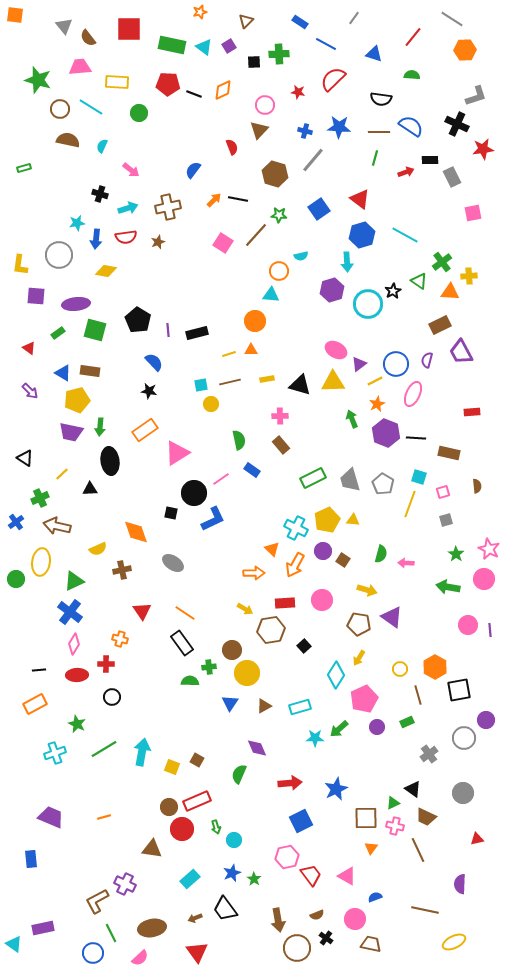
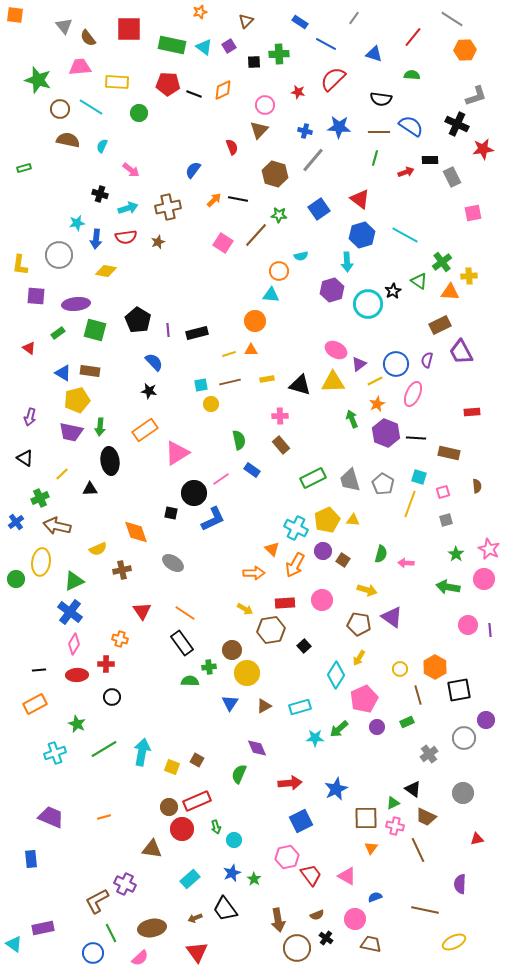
purple arrow at (30, 391): moved 26 px down; rotated 60 degrees clockwise
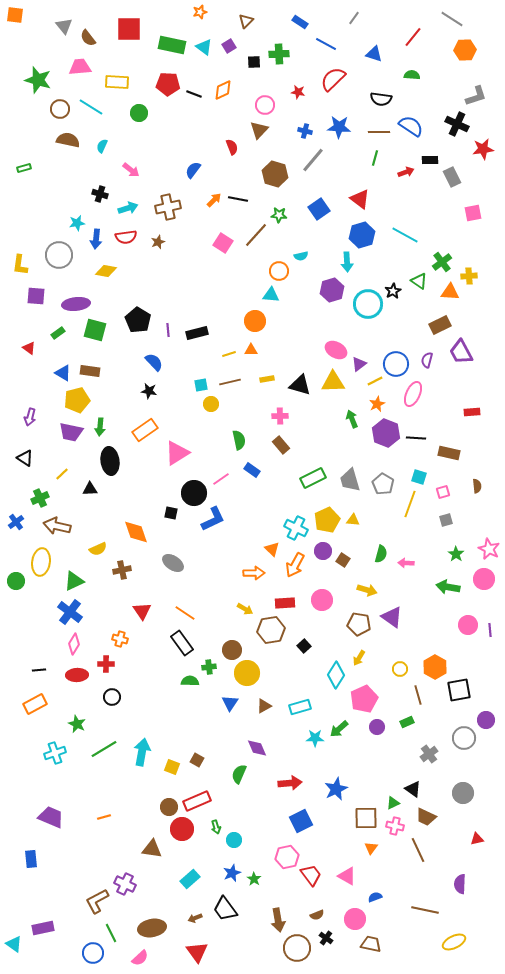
green circle at (16, 579): moved 2 px down
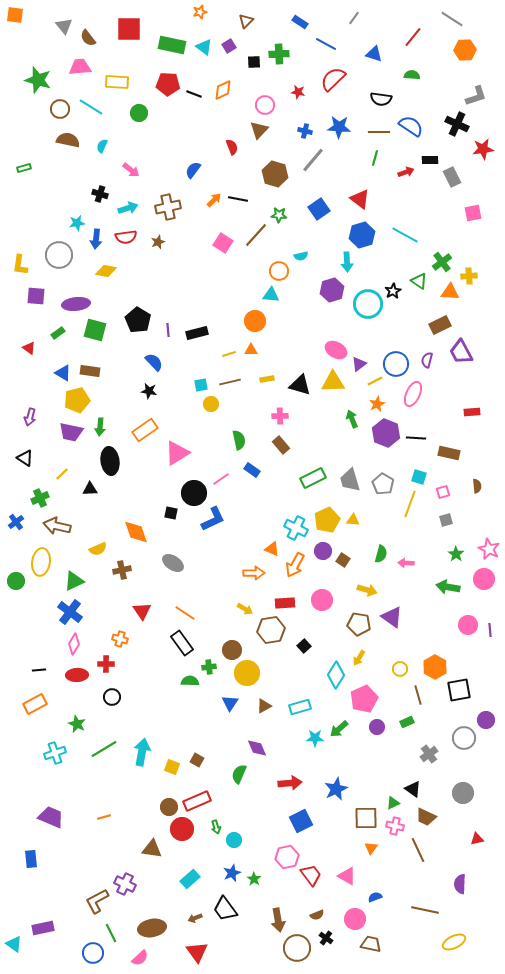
orange triangle at (272, 549): rotated 21 degrees counterclockwise
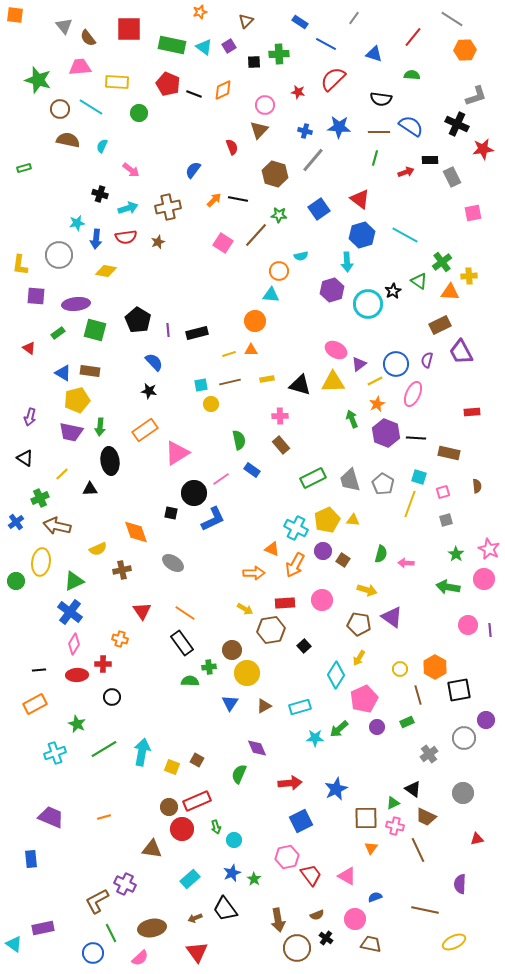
red pentagon at (168, 84): rotated 20 degrees clockwise
red cross at (106, 664): moved 3 px left
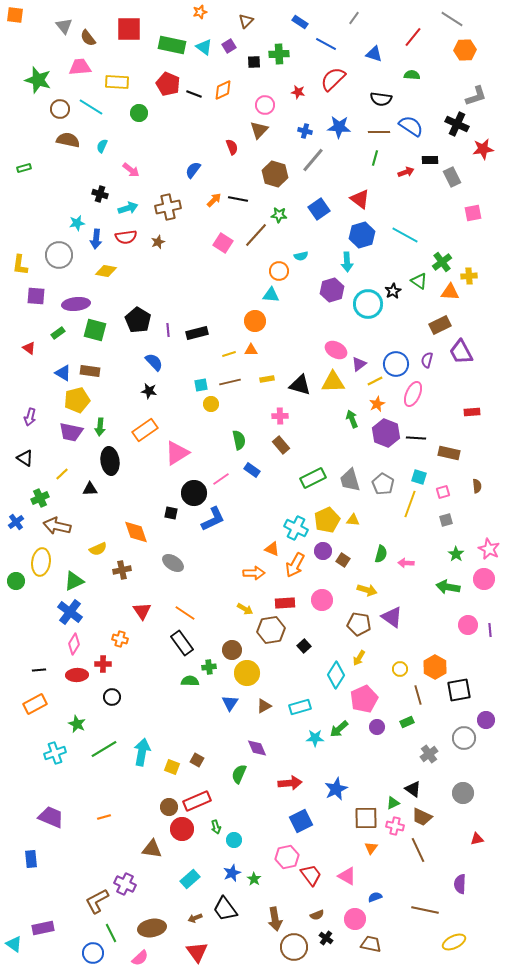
brown trapezoid at (426, 817): moved 4 px left
brown arrow at (278, 920): moved 3 px left, 1 px up
brown circle at (297, 948): moved 3 px left, 1 px up
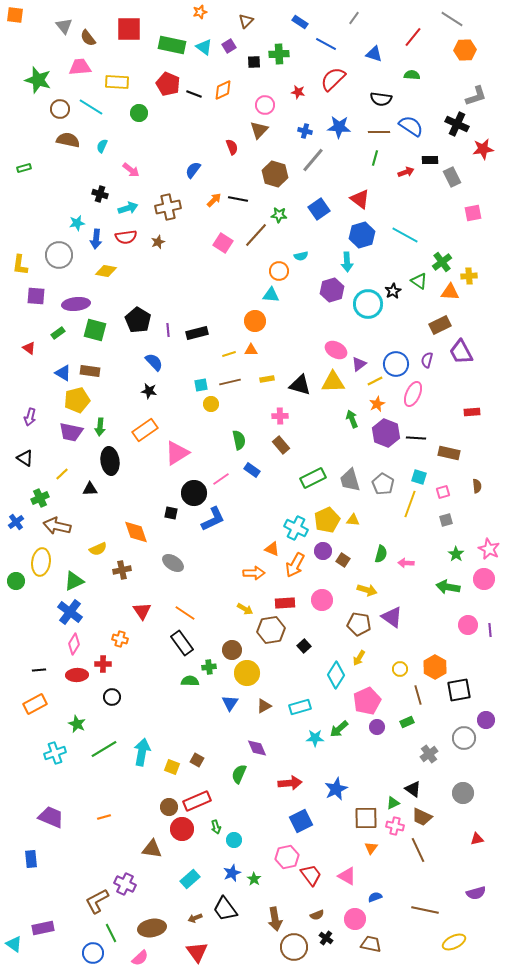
pink pentagon at (364, 699): moved 3 px right, 2 px down
purple semicircle at (460, 884): moved 16 px right, 9 px down; rotated 108 degrees counterclockwise
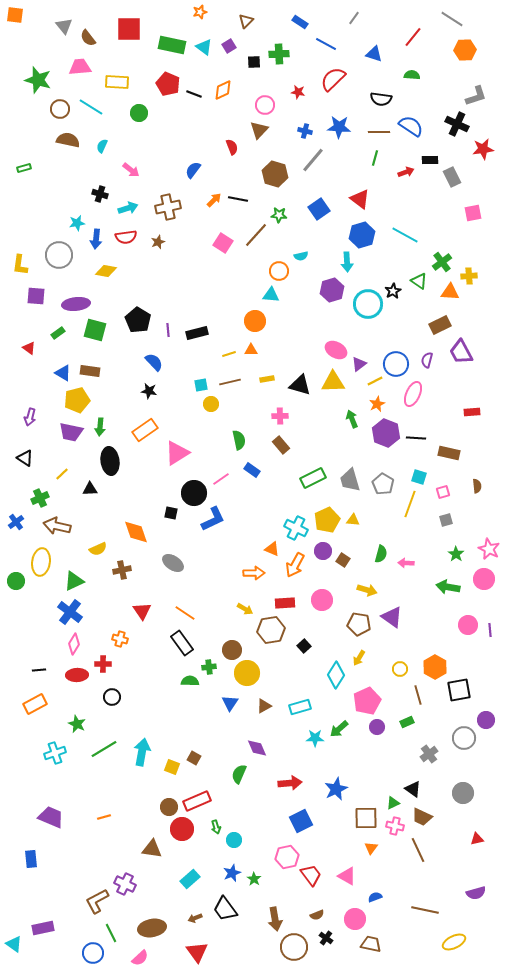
brown square at (197, 760): moved 3 px left, 2 px up
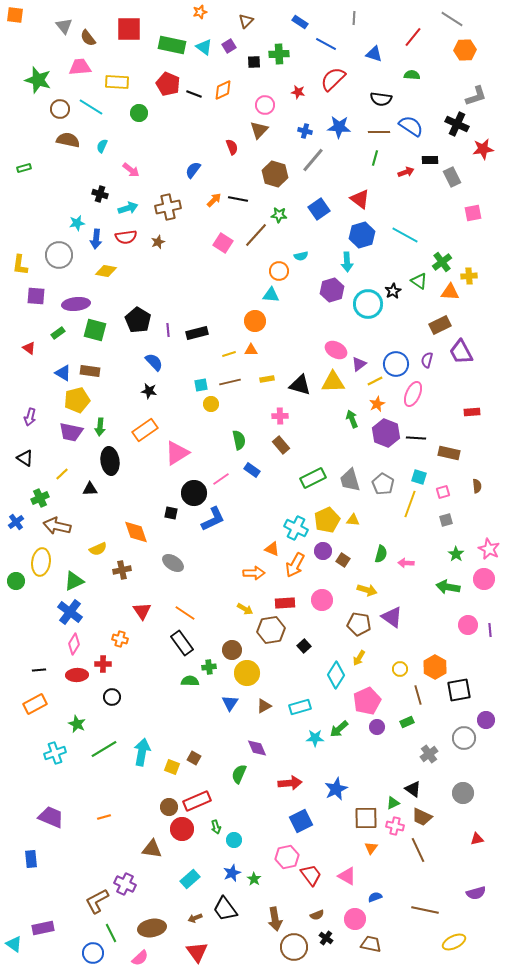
gray line at (354, 18): rotated 32 degrees counterclockwise
